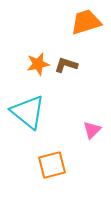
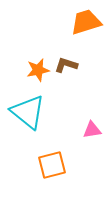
orange star: moved 6 px down
pink triangle: rotated 36 degrees clockwise
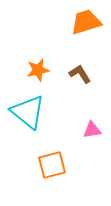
brown L-shape: moved 14 px right, 9 px down; rotated 40 degrees clockwise
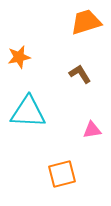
orange star: moved 19 px left, 13 px up
cyan triangle: rotated 36 degrees counterclockwise
orange square: moved 10 px right, 9 px down
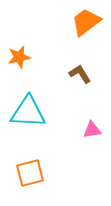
orange trapezoid: rotated 20 degrees counterclockwise
orange square: moved 32 px left, 1 px up
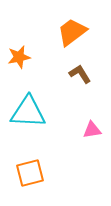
orange trapezoid: moved 14 px left, 10 px down
